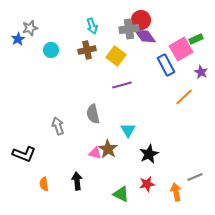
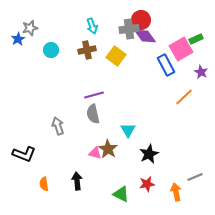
purple line: moved 28 px left, 10 px down
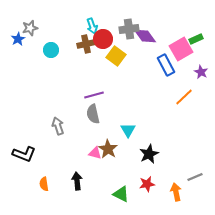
red circle: moved 38 px left, 19 px down
brown cross: moved 1 px left, 6 px up
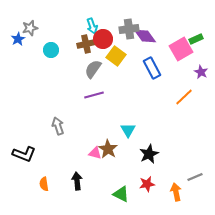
blue rectangle: moved 14 px left, 3 px down
gray semicircle: moved 45 px up; rotated 48 degrees clockwise
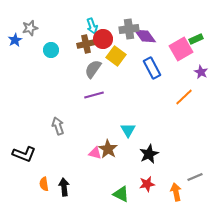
blue star: moved 3 px left, 1 px down
black arrow: moved 13 px left, 6 px down
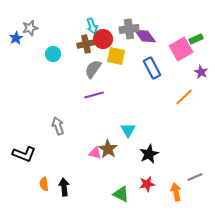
blue star: moved 1 px right, 2 px up
cyan circle: moved 2 px right, 4 px down
yellow square: rotated 24 degrees counterclockwise
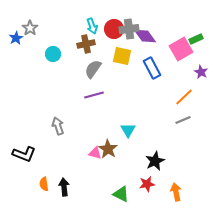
gray star: rotated 21 degrees counterclockwise
red circle: moved 11 px right, 10 px up
yellow square: moved 6 px right
black star: moved 6 px right, 7 px down
gray line: moved 12 px left, 57 px up
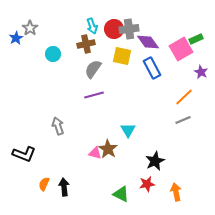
purple diamond: moved 3 px right, 6 px down
orange semicircle: rotated 32 degrees clockwise
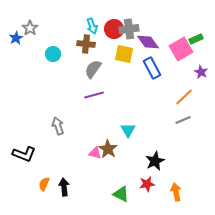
brown cross: rotated 18 degrees clockwise
yellow square: moved 2 px right, 2 px up
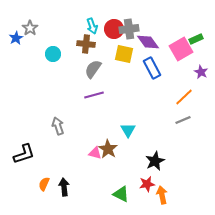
black L-shape: rotated 40 degrees counterclockwise
orange arrow: moved 14 px left, 3 px down
